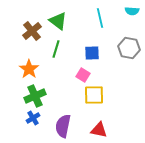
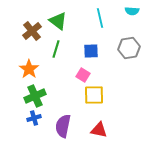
gray hexagon: rotated 20 degrees counterclockwise
blue square: moved 1 px left, 2 px up
blue cross: moved 1 px right; rotated 16 degrees clockwise
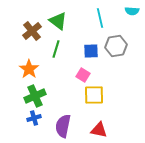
gray hexagon: moved 13 px left, 2 px up
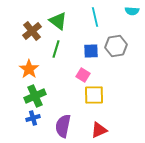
cyan line: moved 5 px left, 1 px up
blue cross: moved 1 px left
red triangle: rotated 36 degrees counterclockwise
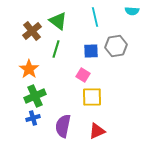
yellow square: moved 2 px left, 2 px down
red triangle: moved 2 px left, 1 px down
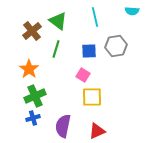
blue square: moved 2 px left
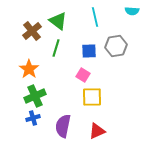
green line: moved 1 px up
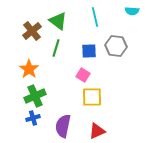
gray hexagon: rotated 15 degrees clockwise
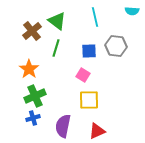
green triangle: moved 1 px left
yellow square: moved 3 px left, 3 px down
